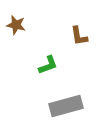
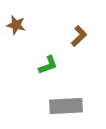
brown L-shape: rotated 125 degrees counterclockwise
gray rectangle: rotated 12 degrees clockwise
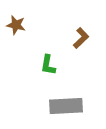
brown L-shape: moved 2 px right, 2 px down
green L-shape: rotated 120 degrees clockwise
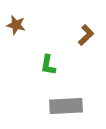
brown L-shape: moved 5 px right, 3 px up
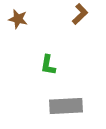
brown star: moved 2 px right, 6 px up
brown L-shape: moved 6 px left, 21 px up
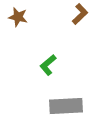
brown star: moved 2 px up
green L-shape: rotated 40 degrees clockwise
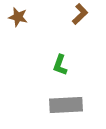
green L-shape: moved 12 px right; rotated 30 degrees counterclockwise
gray rectangle: moved 1 px up
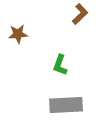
brown star: moved 17 px down; rotated 18 degrees counterclockwise
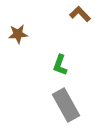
brown L-shape: rotated 90 degrees counterclockwise
gray rectangle: rotated 64 degrees clockwise
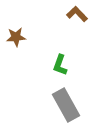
brown L-shape: moved 3 px left
brown star: moved 2 px left, 3 px down
